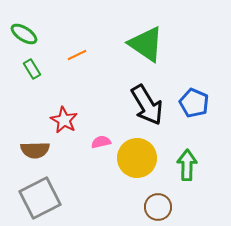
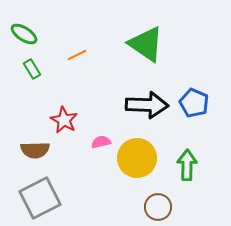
black arrow: rotated 57 degrees counterclockwise
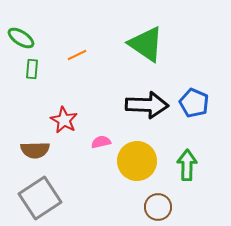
green ellipse: moved 3 px left, 4 px down
green rectangle: rotated 36 degrees clockwise
yellow circle: moved 3 px down
gray square: rotated 6 degrees counterclockwise
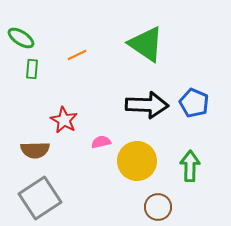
green arrow: moved 3 px right, 1 px down
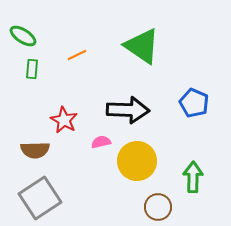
green ellipse: moved 2 px right, 2 px up
green triangle: moved 4 px left, 2 px down
black arrow: moved 19 px left, 5 px down
green arrow: moved 3 px right, 11 px down
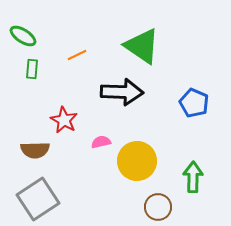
black arrow: moved 6 px left, 18 px up
gray square: moved 2 px left, 1 px down
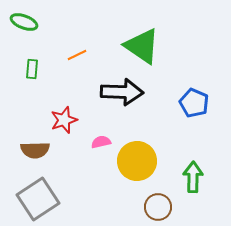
green ellipse: moved 1 px right, 14 px up; rotated 12 degrees counterclockwise
red star: rotated 24 degrees clockwise
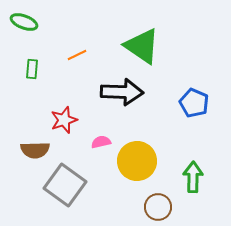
gray square: moved 27 px right, 14 px up; rotated 21 degrees counterclockwise
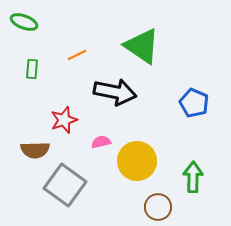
black arrow: moved 7 px left; rotated 9 degrees clockwise
